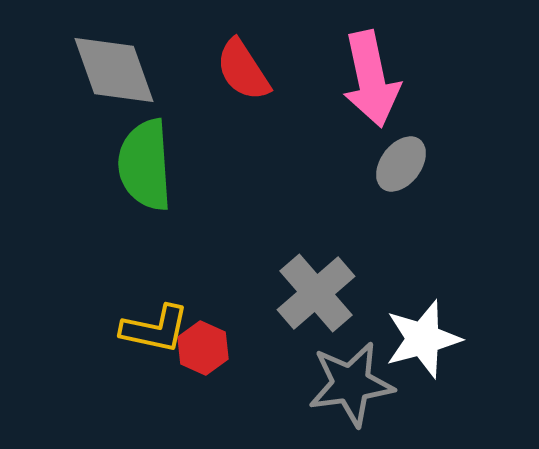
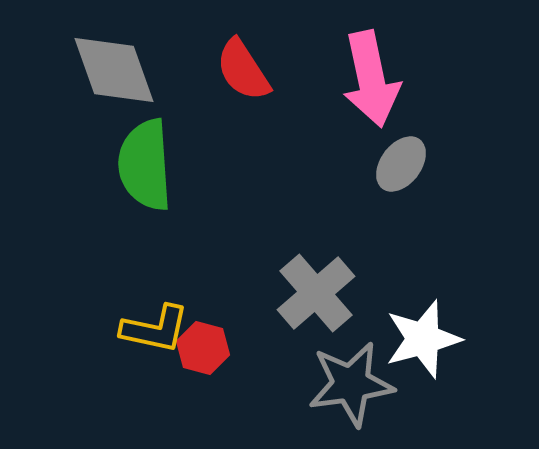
red hexagon: rotated 9 degrees counterclockwise
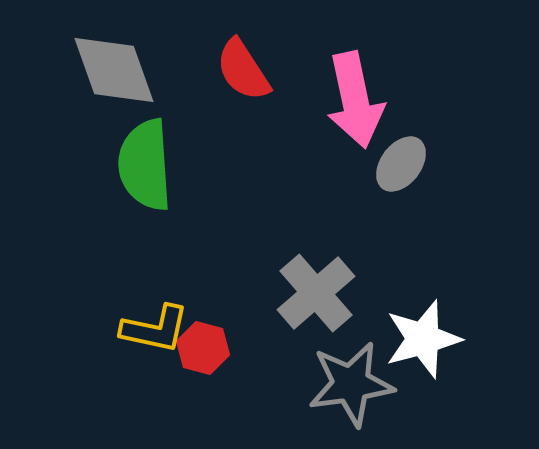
pink arrow: moved 16 px left, 21 px down
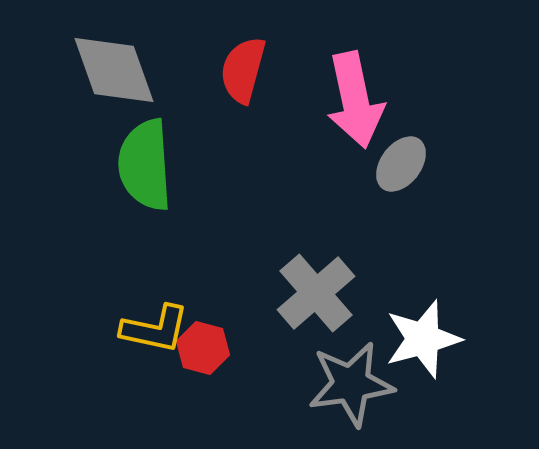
red semicircle: rotated 48 degrees clockwise
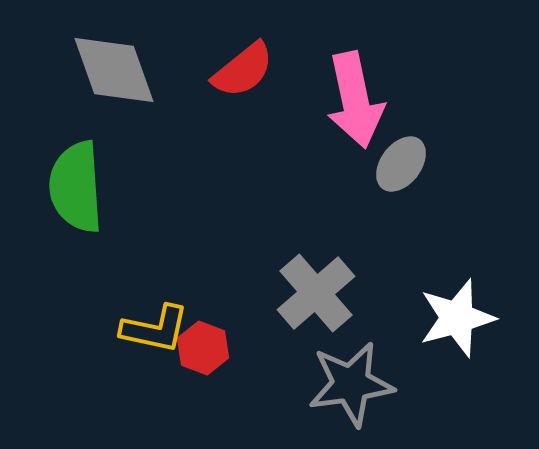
red semicircle: rotated 144 degrees counterclockwise
green semicircle: moved 69 px left, 22 px down
white star: moved 34 px right, 21 px up
red hexagon: rotated 6 degrees clockwise
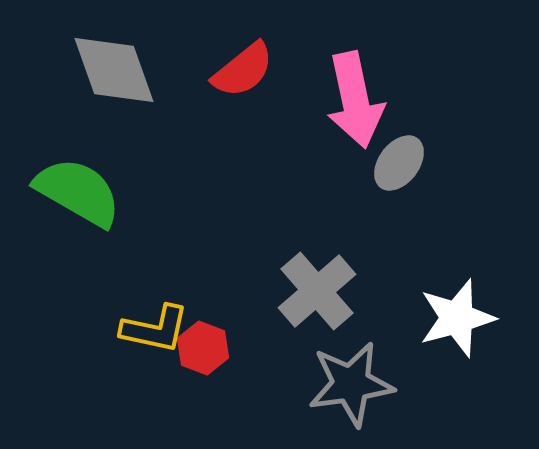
gray ellipse: moved 2 px left, 1 px up
green semicircle: moved 2 px right, 5 px down; rotated 124 degrees clockwise
gray cross: moved 1 px right, 2 px up
